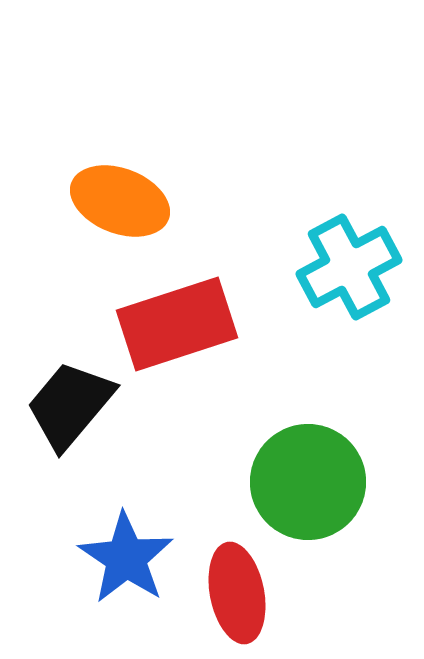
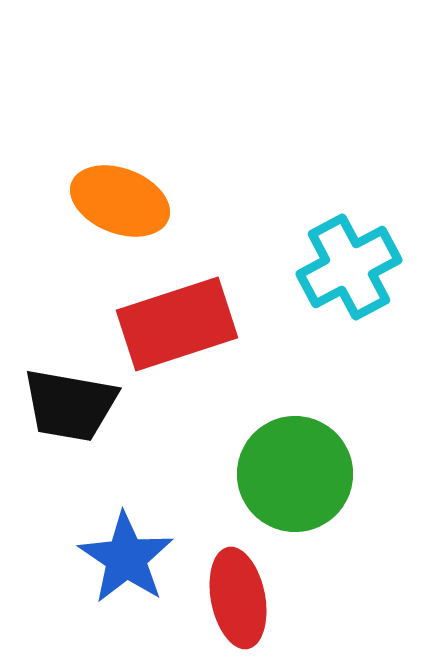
black trapezoid: rotated 120 degrees counterclockwise
green circle: moved 13 px left, 8 px up
red ellipse: moved 1 px right, 5 px down
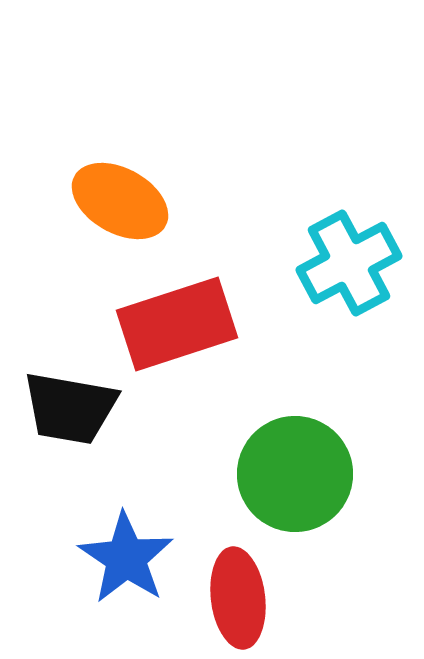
orange ellipse: rotated 8 degrees clockwise
cyan cross: moved 4 px up
black trapezoid: moved 3 px down
red ellipse: rotated 4 degrees clockwise
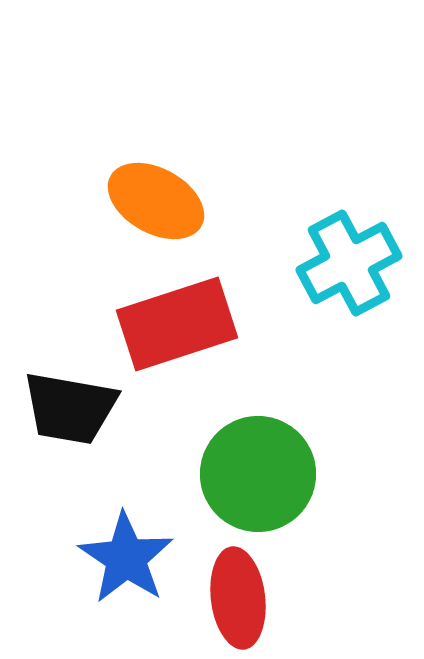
orange ellipse: moved 36 px right
green circle: moved 37 px left
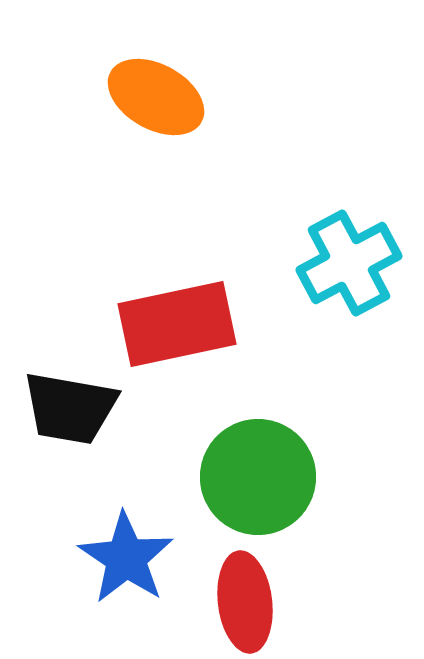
orange ellipse: moved 104 px up
red rectangle: rotated 6 degrees clockwise
green circle: moved 3 px down
red ellipse: moved 7 px right, 4 px down
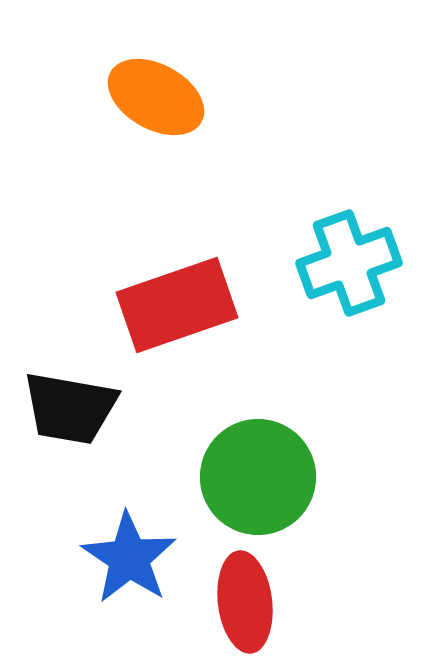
cyan cross: rotated 8 degrees clockwise
red rectangle: moved 19 px up; rotated 7 degrees counterclockwise
blue star: moved 3 px right
